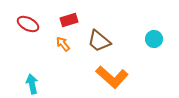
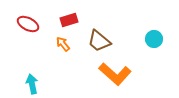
orange L-shape: moved 3 px right, 3 px up
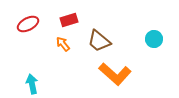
red ellipse: rotated 55 degrees counterclockwise
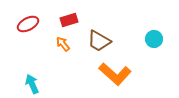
brown trapezoid: rotated 10 degrees counterclockwise
cyan arrow: rotated 12 degrees counterclockwise
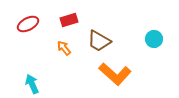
orange arrow: moved 1 px right, 4 px down
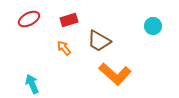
red ellipse: moved 1 px right, 5 px up
cyan circle: moved 1 px left, 13 px up
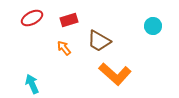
red ellipse: moved 3 px right, 1 px up
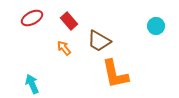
red rectangle: moved 1 px down; rotated 66 degrees clockwise
cyan circle: moved 3 px right
orange L-shape: rotated 36 degrees clockwise
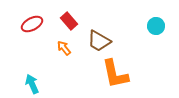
red ellipse: moved 6 px down
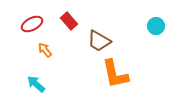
orange arrow: moved 19 px left, 2 px down
cyan arrow: moved 4 px right; rotated 24 degrees counterclockwise
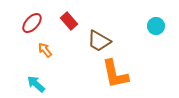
red ellipse: moved 1 px up; rotated 20 degrees counterclockwise
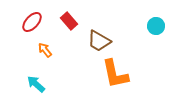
red ellipse: moved 1 px up
